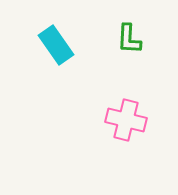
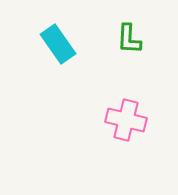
cyan rectangle: moved 2 px right, 1 px up
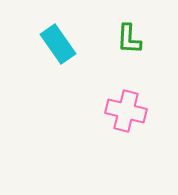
pink cross: moved 9 px up
